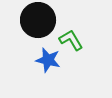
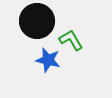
black circle: moved 1 px left, 1 px down
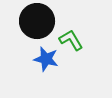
blue star: moved 2 px left, 1 px up
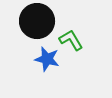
blue star: moved 1 px right
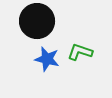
green L-shape: moved 9 px right, 12 px down; rotated 40 degrees counterclockwise
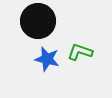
black circle: moved 1 px right
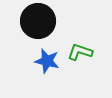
blue star: moved 2 px down
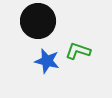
green L-shape: moved 2 px left, 1 px up
